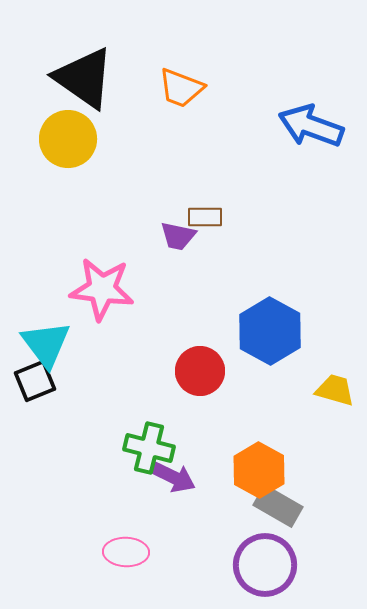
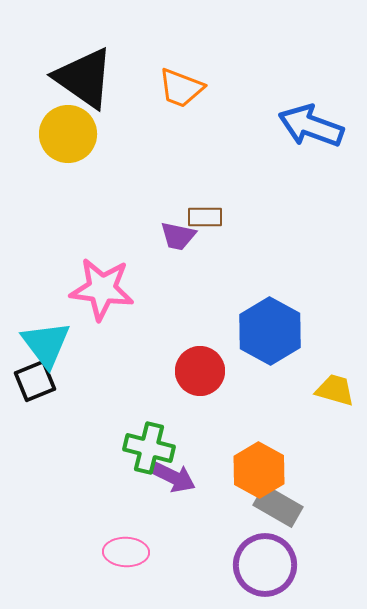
yellow circle: moved 5 px up
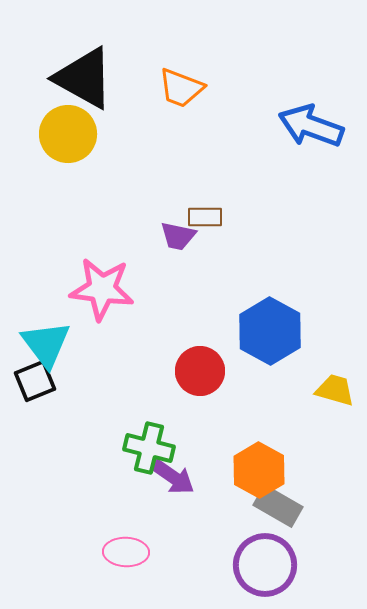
black triangle: rotated 6 degrees counterclockwise
purple arrow: rotated 9 degrees clockwise
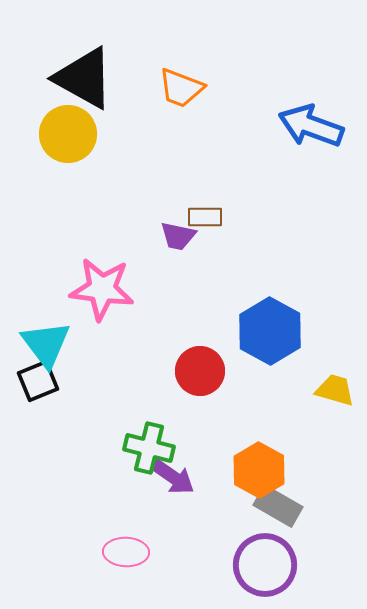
black square: moved 3 px right
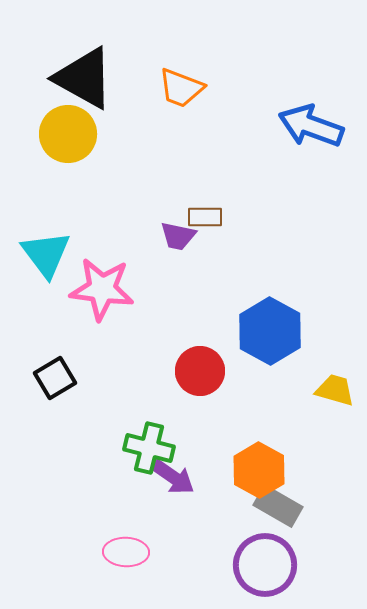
cyan triangle: moved 90 px up
black square: moved 17 px right, 3 px up; rotated 9 degrees counterclockwise
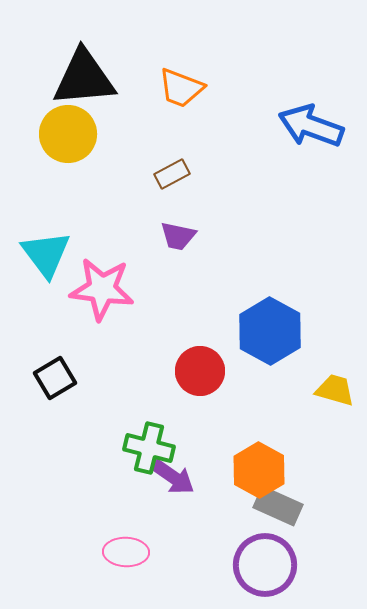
black triangle: rotated 34 degrees counterclockwise
brown rectangle: moved 33 px left, 43 px up; rotated 28 degrees counterclockwise
gray rectangle: rotated 6 degrees counterclockwise
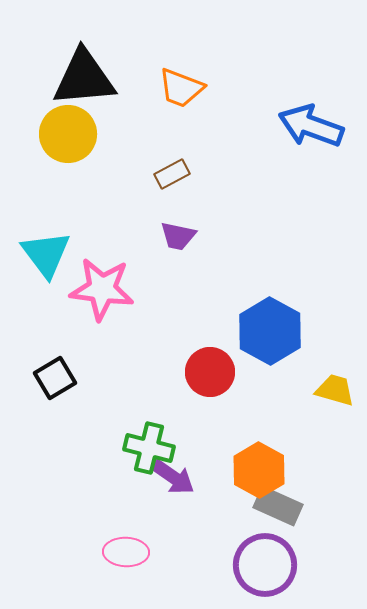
red circle: moved 10 px right, 1 px down
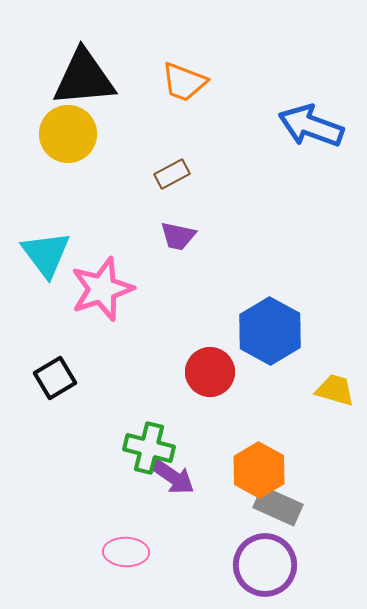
orange trapezoid: moved 3 px right, 6 px up
pink star: rotated 26 degrees counterclockwise
